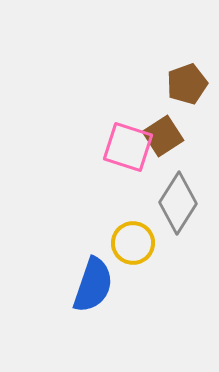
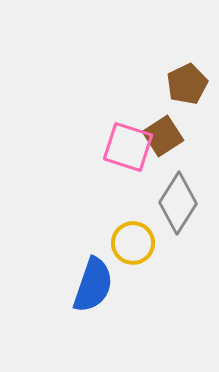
brown pentagon: rotated 6 degrees counterclockwise
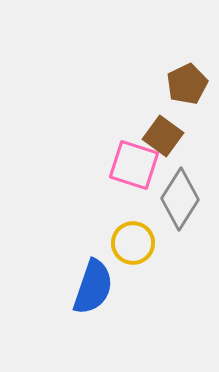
brown square: rotated 21 degrees counterclockwise
pink square: moved 6 px right, 18 px down
gray diamond: moved 2 px right, 4 px up
blue semicircle: moved 2 px down
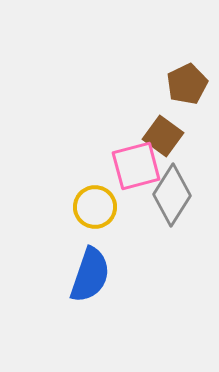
pink square: moved 2 px right, 1 px down; rotated 33 degrees counterclockwise
gray diamond: moved 8 px left, 4 px up
yellow circle: moved 38 px left, 36 px up
blue semicircle: moved 3 px left, 12 px up
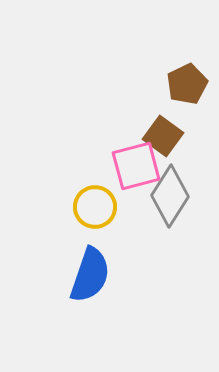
gray diamond: moved 2 px left, 1 px down
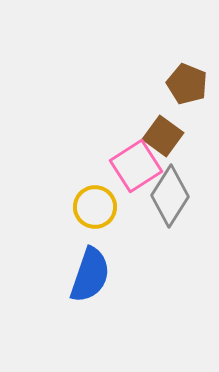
brown pentagon: rotated 24 degrees counterclockwise
pink square: rotated 18 degrees counterclockwise
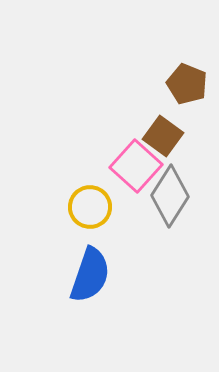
pink square: rotated 15 degrees counterclockwise
yellow circle: moved 5 px left
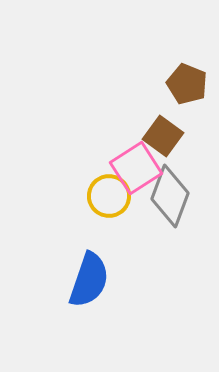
pink square: moved 2 px down; rotated 15 degrees clockwise
gray diamond: rotated 12 degrees counterclockwise
yellow circle: moved 19 px right, 11 px up
blue semicircle: moved 1 px left, 5 px down
